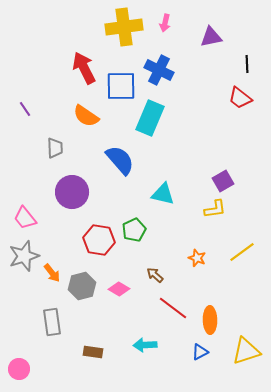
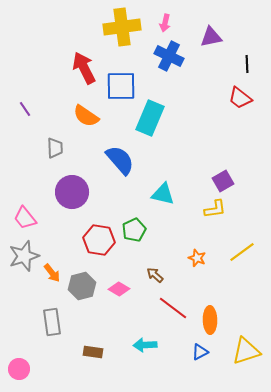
yellow cross: moved 2 px left
blue cross: moved 10 px right, 14 px up
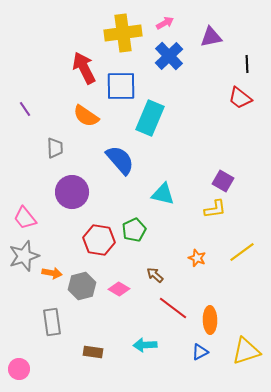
pink arrow: rotated 132 degrees counterclockwise
yellow cross: moved 1 px right, 6 px down
blue cross: rotated 20 degrees clockwise
purple square: rotated 30 degrees counterclockwise
orange arrow: rotated 42 degrees counterclockwise
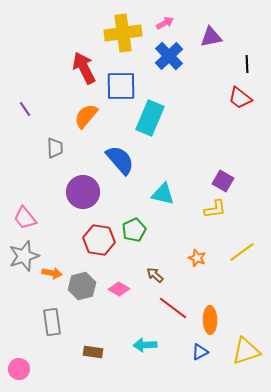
orange semicircle: rotated 96 degrees clockwise
purple circle: moved 11 px right
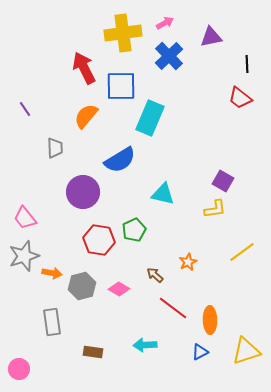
blue semicircle: rotated 100 degrees clockwise
orange star: moved 9 px left, 4 px down; rotated 24 degrees clockwise
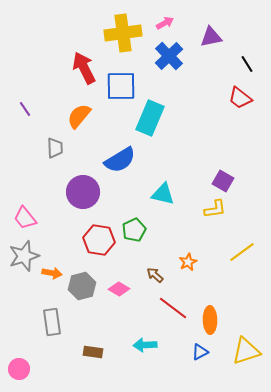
black line: rotated 30 degrees counterclockwise
orange semicircle: moved 7 px left
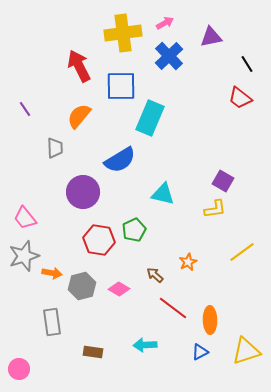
red arrow: moved 5 px left, 2 px up
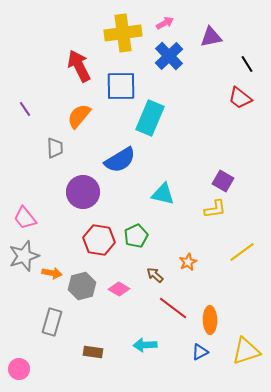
green pentagon: moved 2 px right, 6 px down
gray rectangle: rotated 24 degrees clockwise
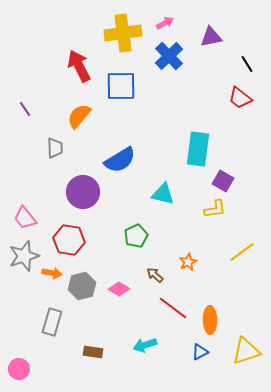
cyan rectangle: moved 48 px right, 31 px down; rotated 16 degrees counterclockwise
red hexagon: moved 30 px left
cyan arrow: rotated 15 degrees counterclockwise
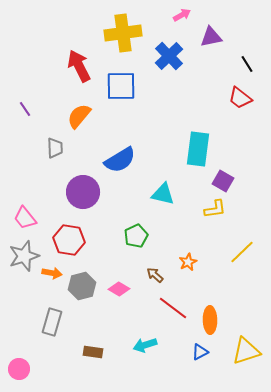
pink arrow: moved 17 px right, 8 px up
yellow line: rotated 8 degrees counterclockwise
